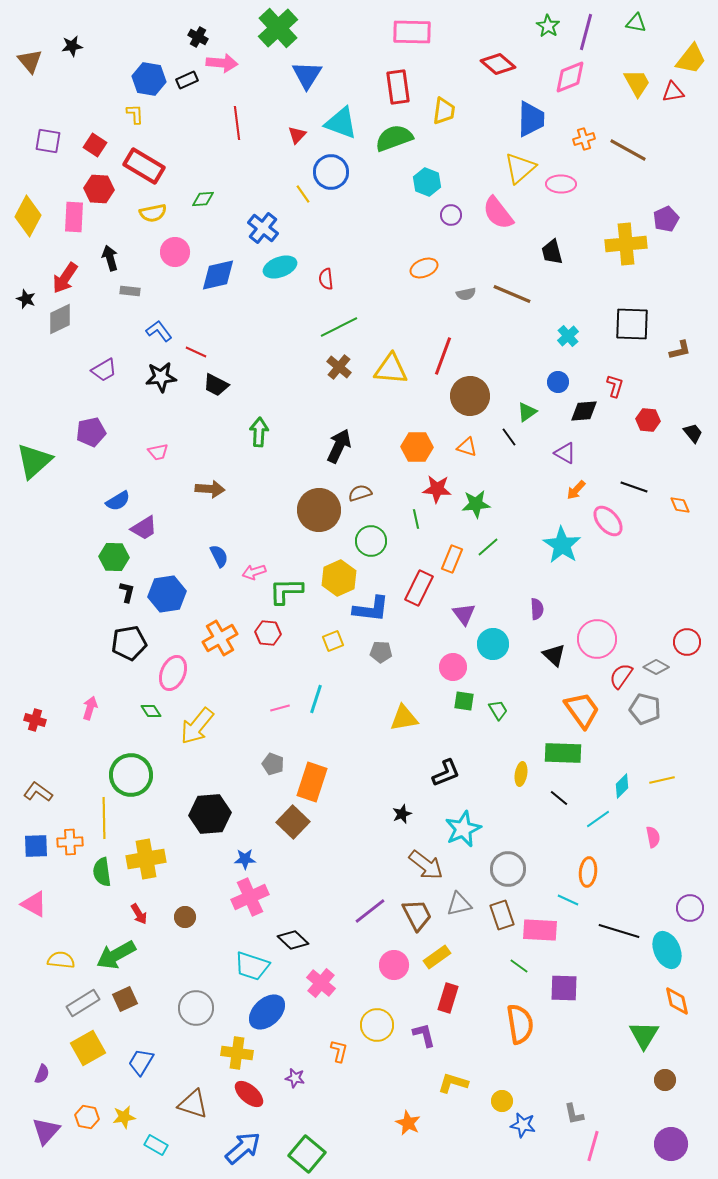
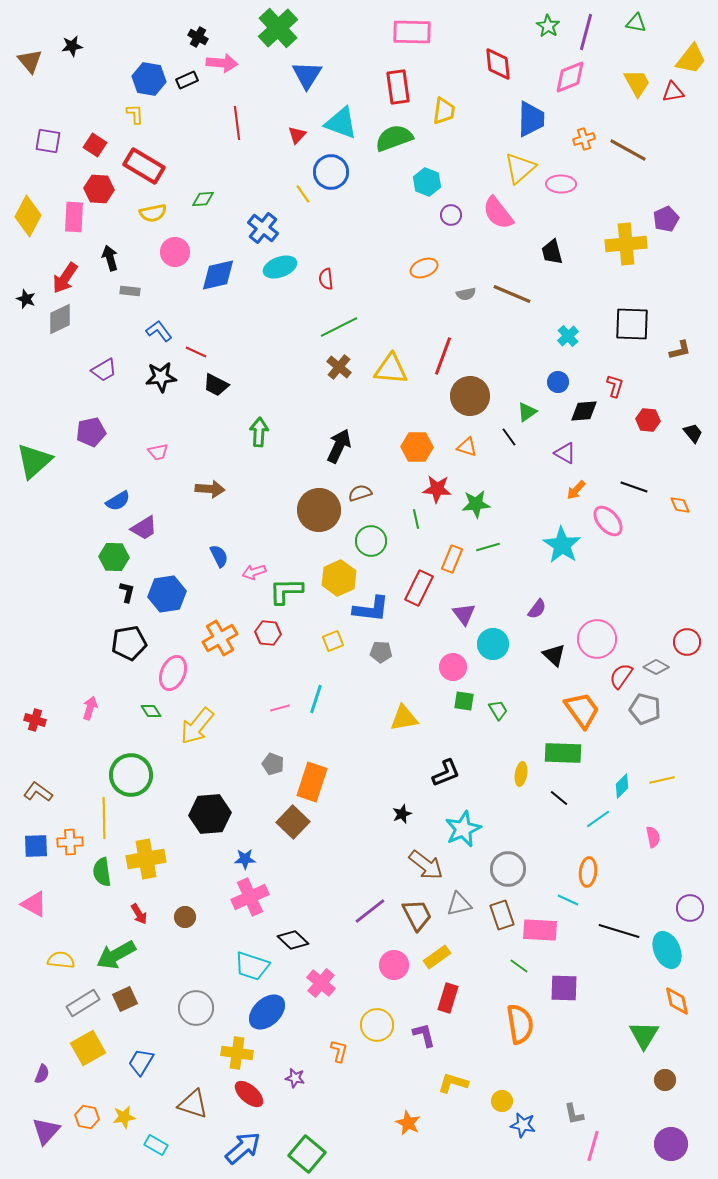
red diamond at (498, 64): rotated 44 degrees clockwise
green line at (488, 547): rotated 25 degrees clockwise
purple semicircle at (537, 609): rotated 40 degrees clockwise
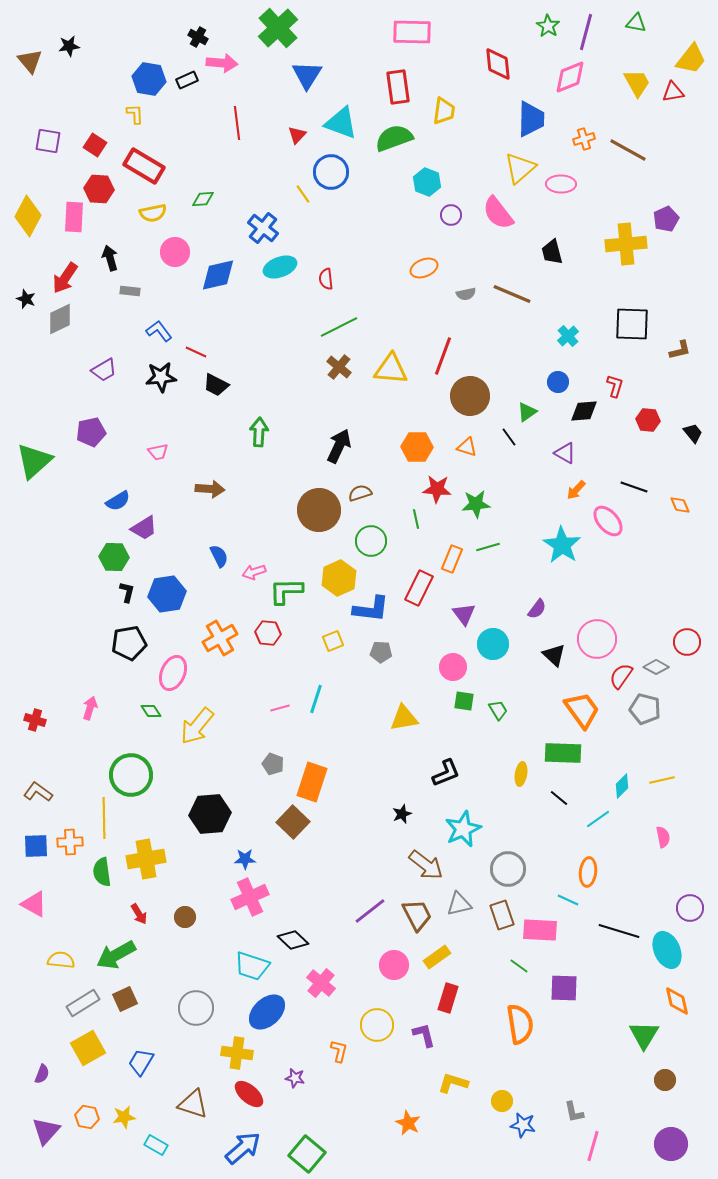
black star at (72, 46): moved 3 px left
pink semicircle at (653, 837): moved 10 px right
gray L-shape at (574, 1114): moved 2 px up
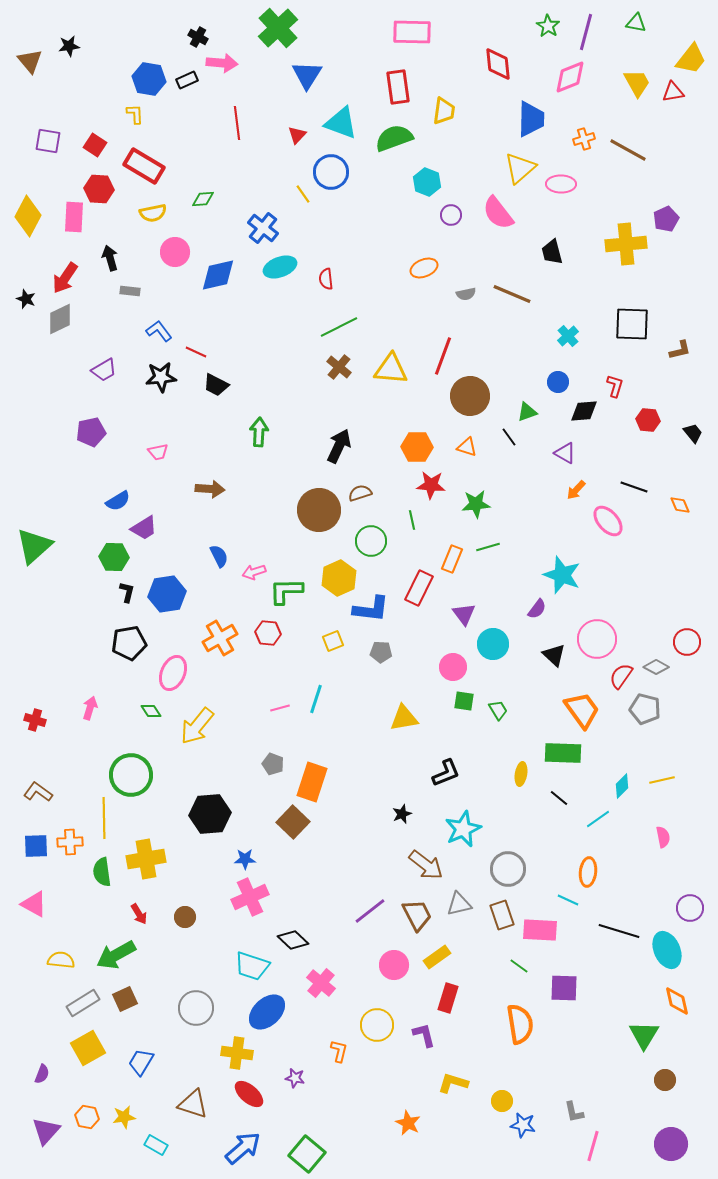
green triangle at (527, 412): rotated 15 degrees clockwise
green triangle at (34, 461): moved 85 px down
red star at (437, 489): moved 6 px left, 4 px up
green line at (416, 519): moved 4 px left, 1 px down
cyan star at (562, 545): moved 30 px down; rotated 12 degrees counterclockwise
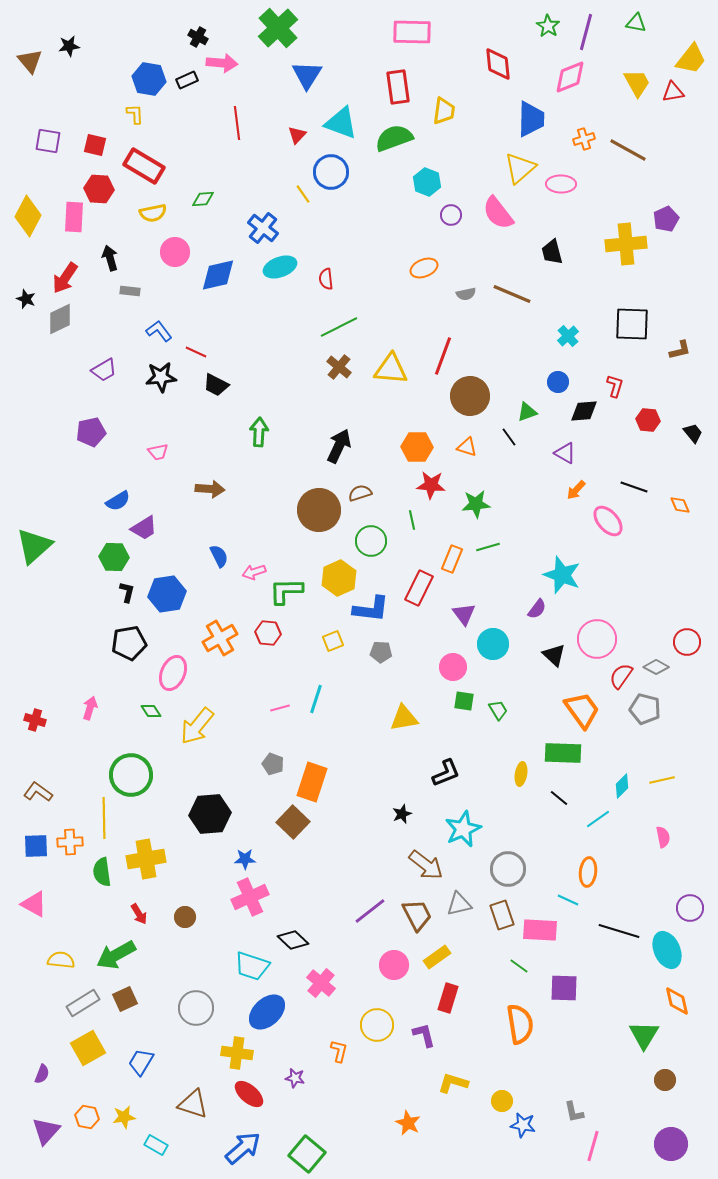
red square at (95, 145): rotated 20 degrees counterclockwise
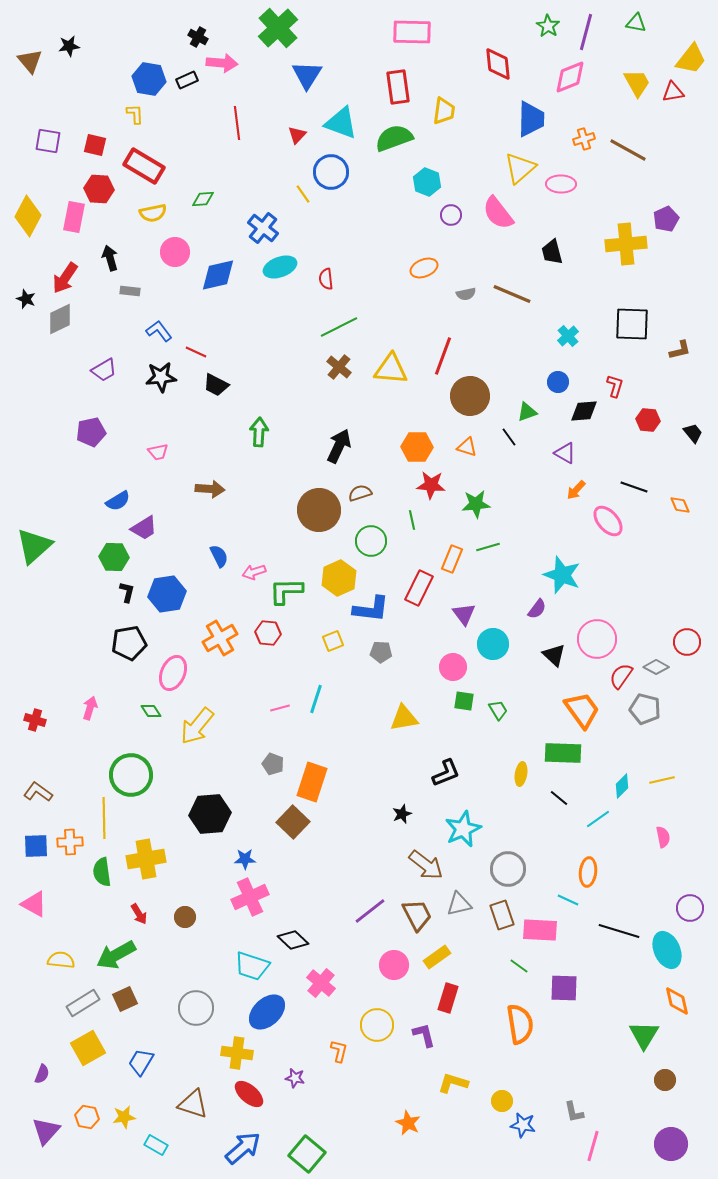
pink rectangle at (74, 217): rotated 8 degrees clockwise
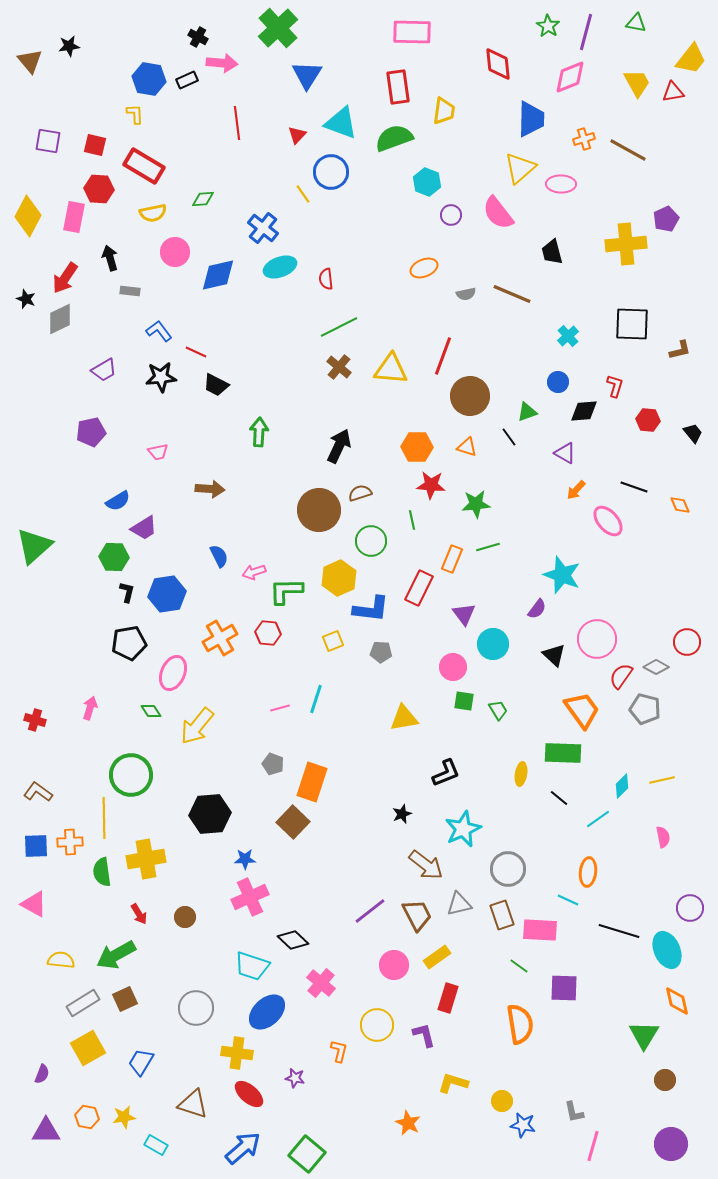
purple triangle at (46, 1131): rotated 48 degrees clockwise
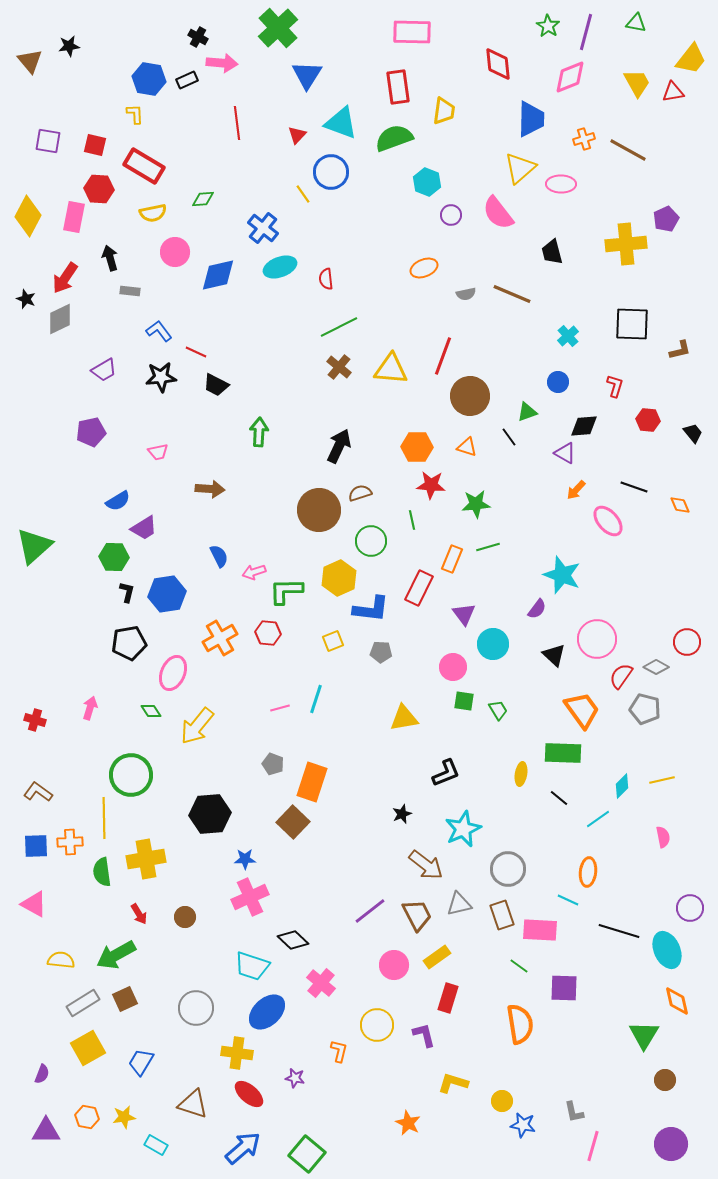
black diamond at (584, 411): moved 15 px down
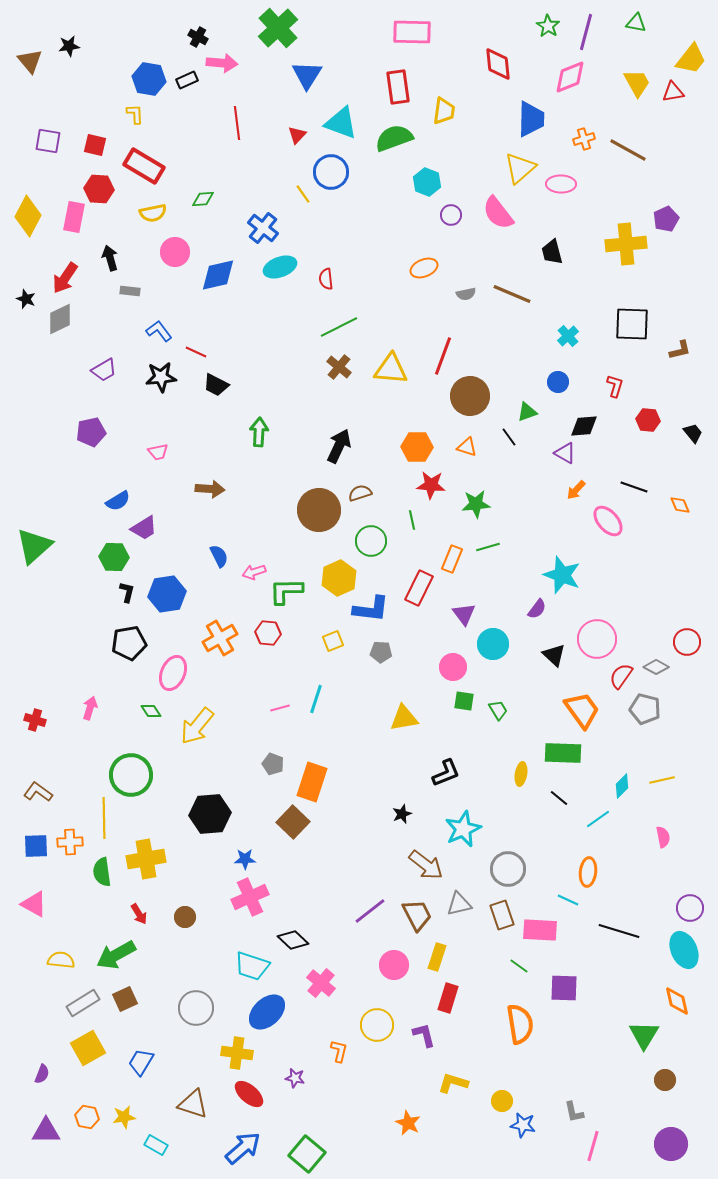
cyan ellipse at (667, 950): moved 17 px right
yellow rectangle at (437, 957): rotated 36 degrees counterclockwise
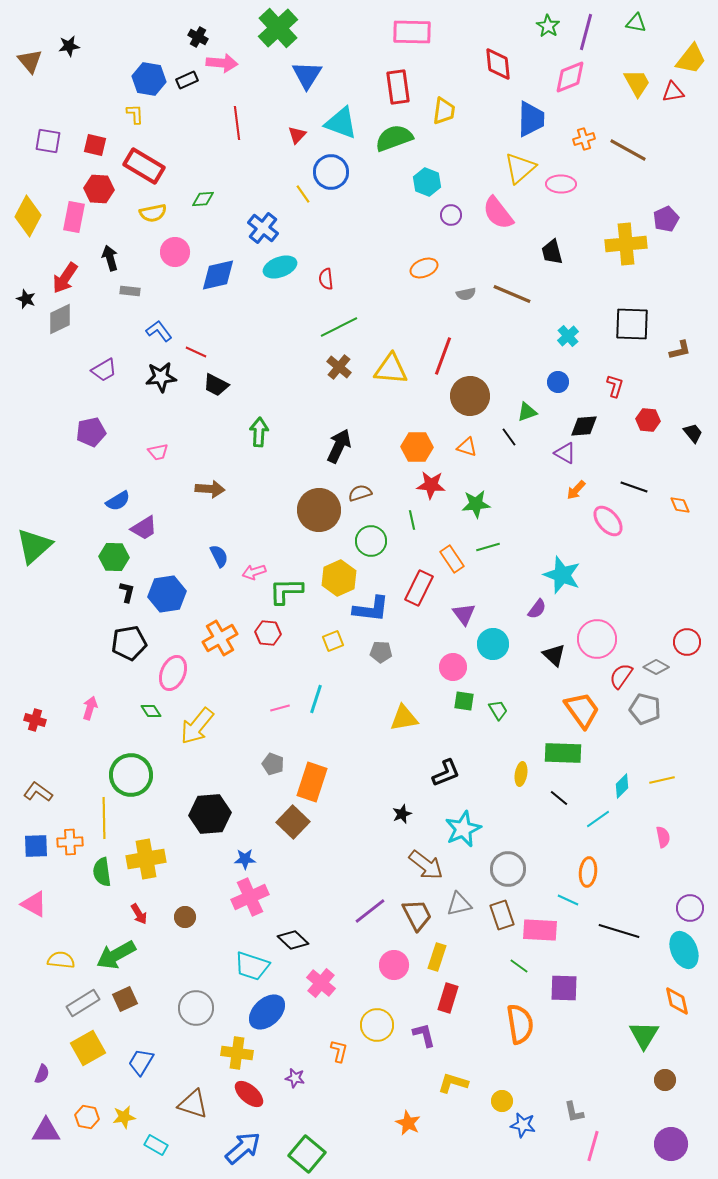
orange rectangle at (452, 559): rotated 56 degrees counterclockwise
